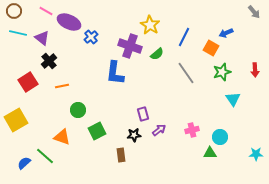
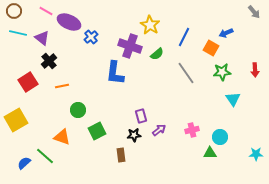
green star: rotated 12 degrees clockwise
purple rectangle: moved 2 px left, 2 px down
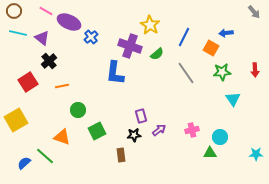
blue arrow: rotated 16 degrees clockwise
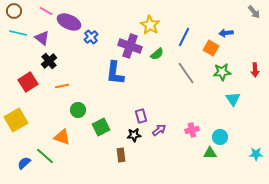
green square: moved 4 px right, 4 px up
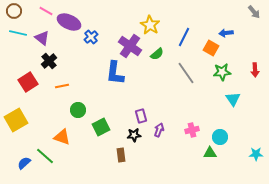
purple cross: rotated 15 degrees clockwise
purple arrow: rotated 32 degrees counterclockwise
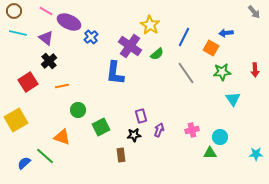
purple triangle: moved 4 px right
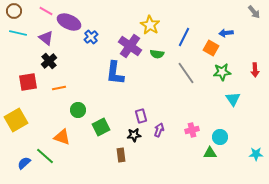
green semicircle: rotated 48 degrees clockwise
red square: rotated 24 degrees clockwise
orange line: moved 3 px left, 2 px down
